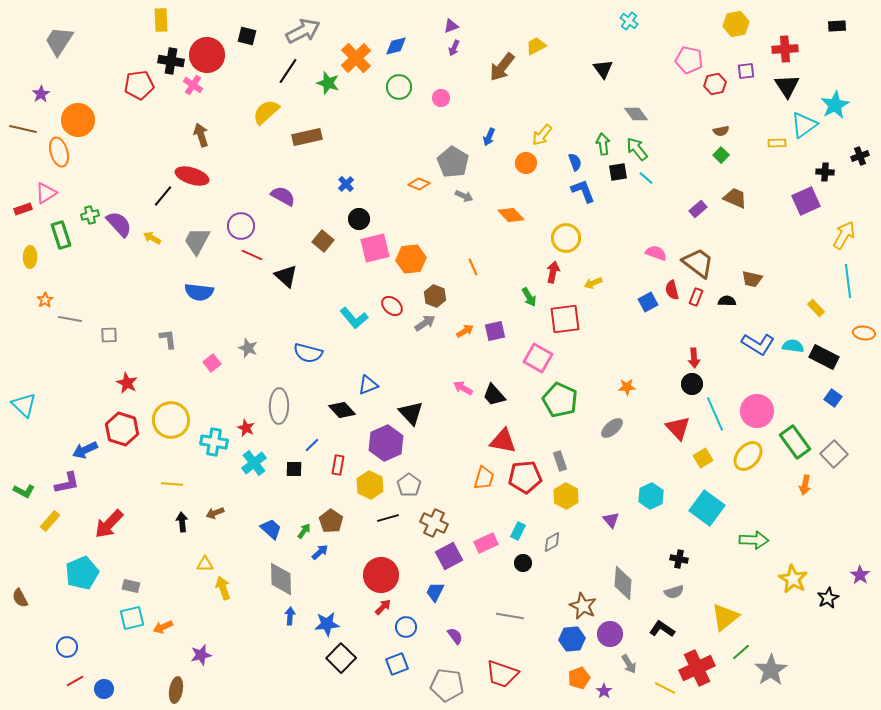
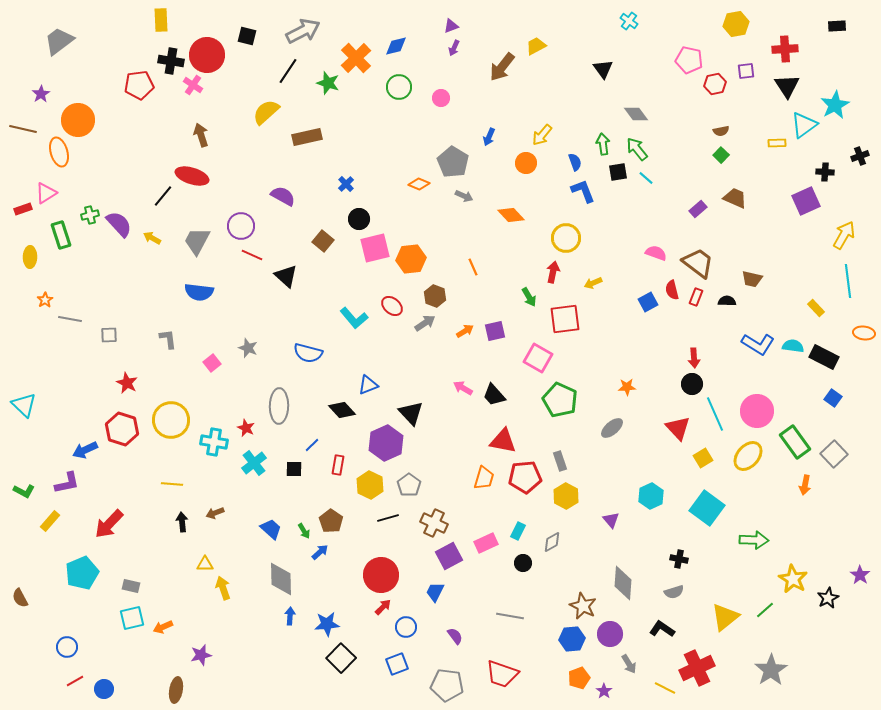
gray trapezoid at (59, 41): rotated 20 degrees clockwise
green arrow at (304, 531): rotated 112 degrees clockwise
green line at (741, 652): moved 24 px right, 42 px up
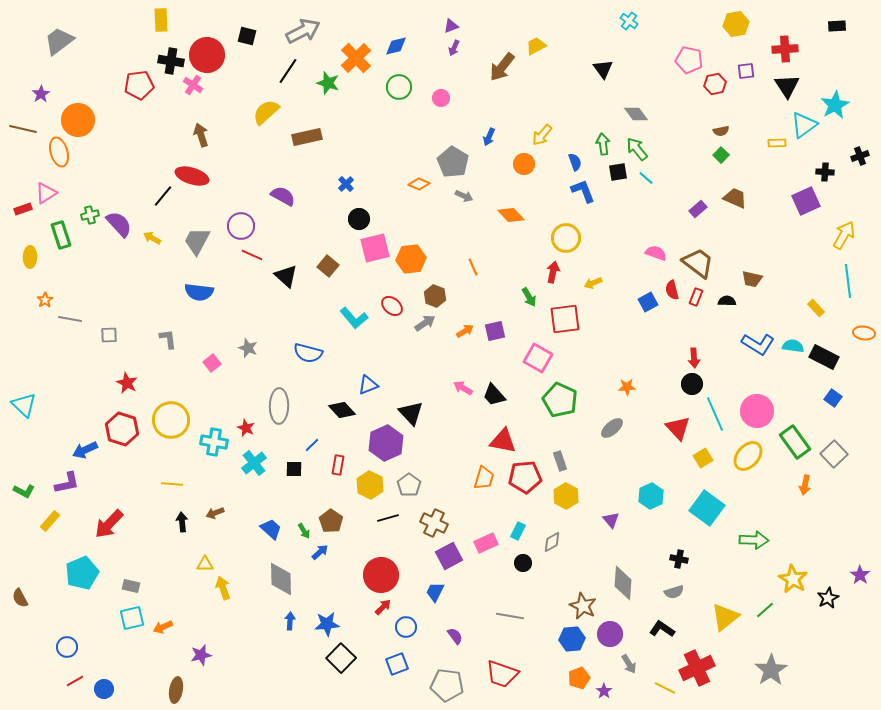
orange circle at (526, 163): moved 2 px left, 1 px down
brown square at (323, 241): moved 5 px right, 25 px down
blue arrow at (290, 616): moved 5 px down
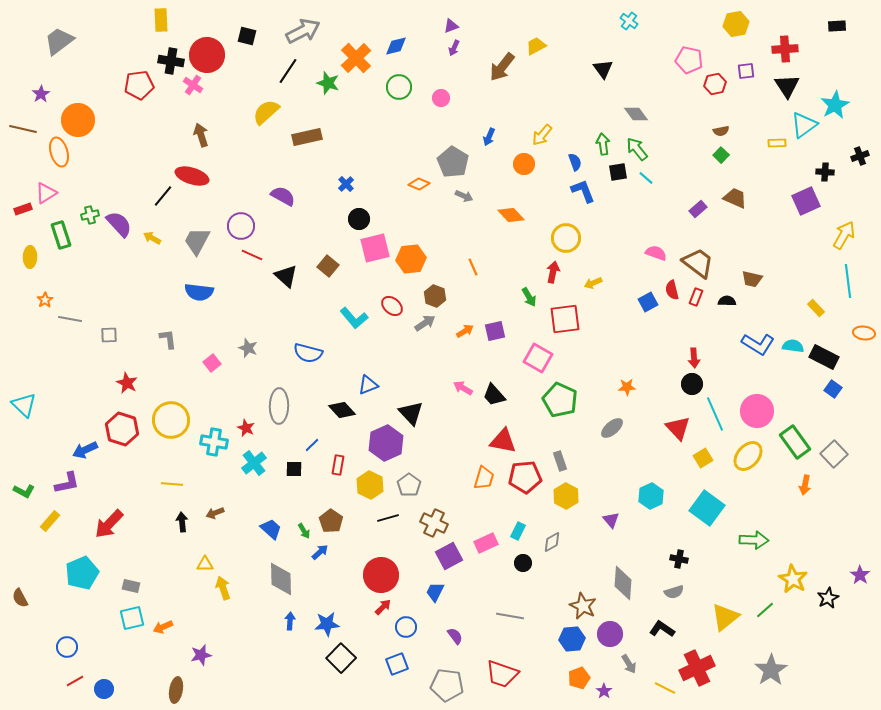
blue square at (833, 398): moved 9 px up
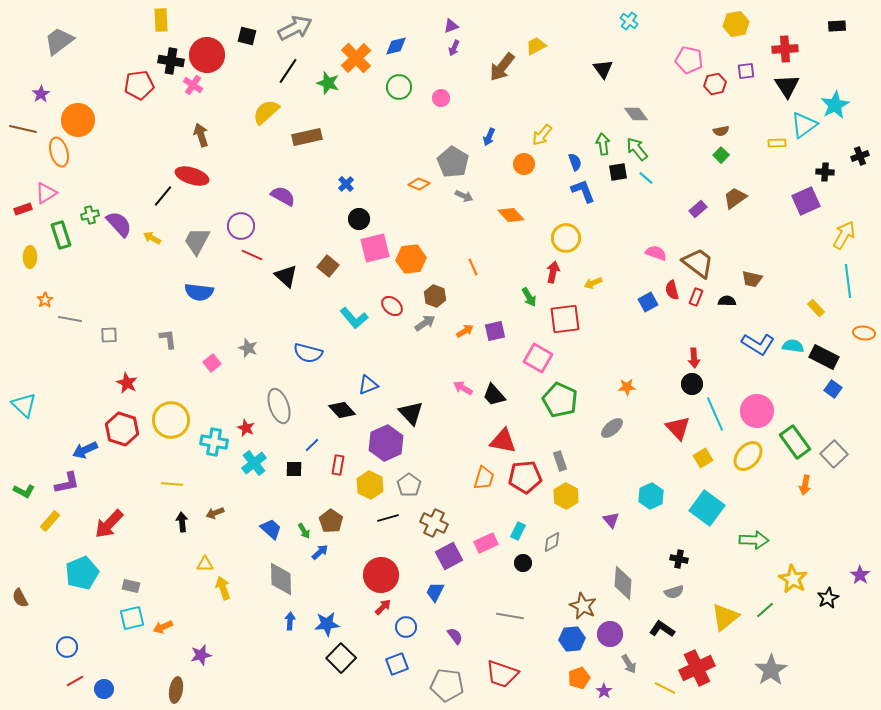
gray arrow at (303, 31): moved 8 px left, 3 px up
brown trapezoid at (735, 198): rotated 60 degrees counterclockwise
gray ellipse at (279, 406): rotated 20 degrees counterclockwise
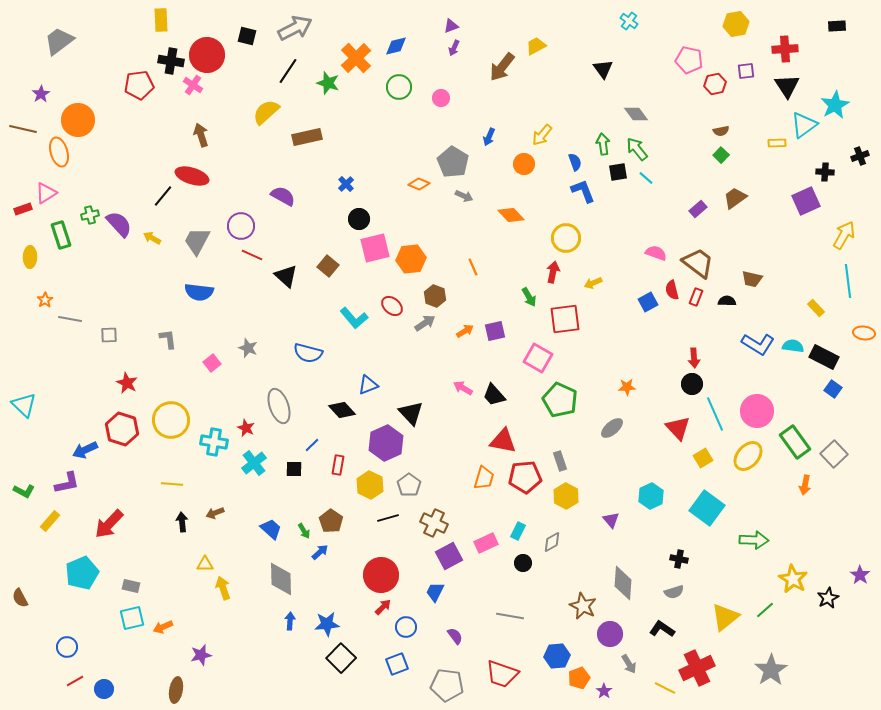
blue hexagon at (572, 639): moved 15 px left, 17 px down
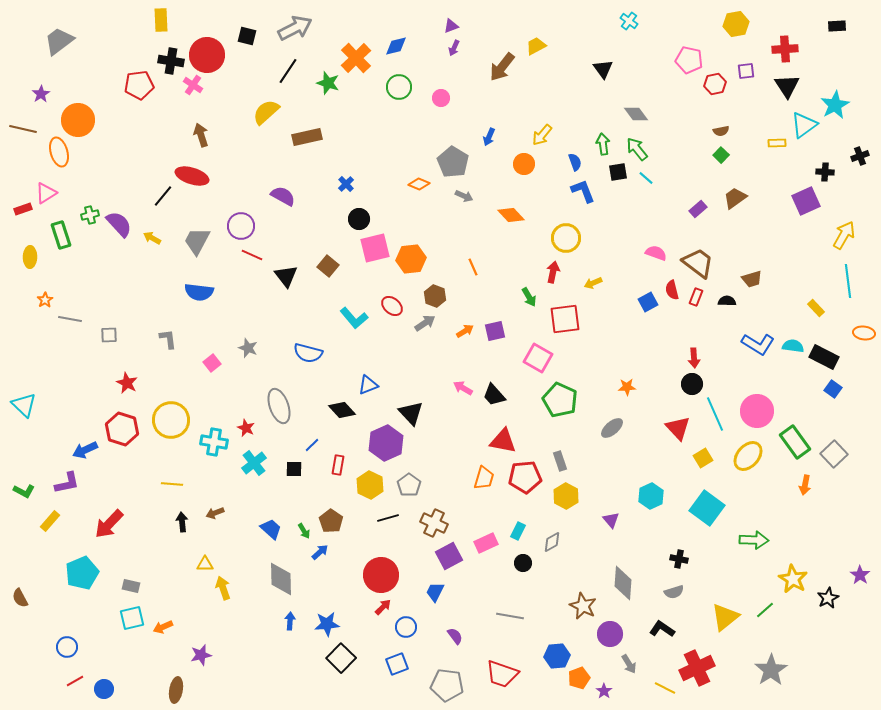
black triangle at (286, 276): rotated 10 degrees clockwise
brown trapezoid at (752, 279): rotated 30 degrees counterclockwise
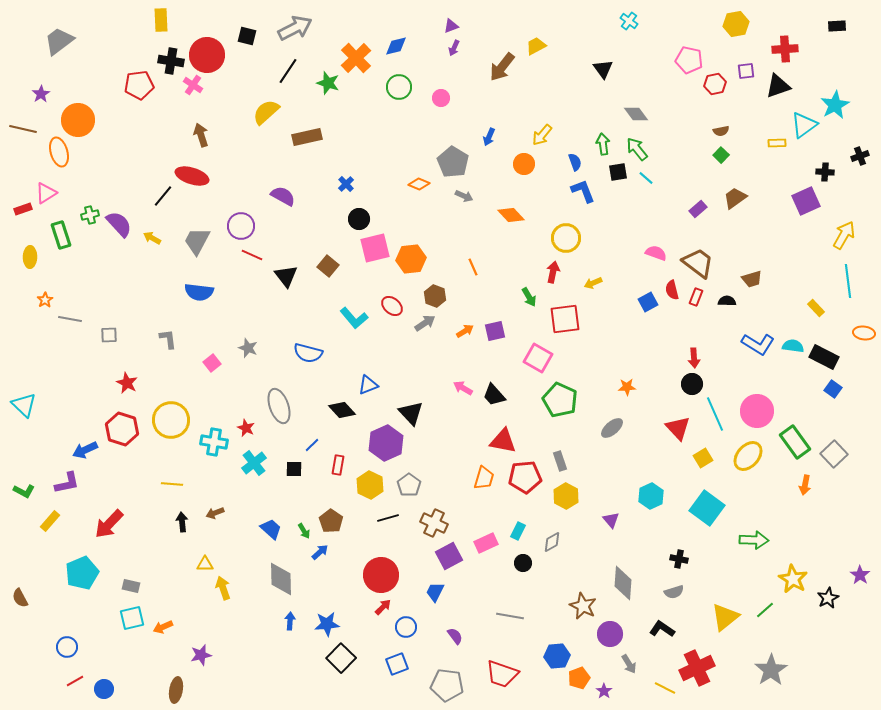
black triangle at (787, 86): moved 9 px left; rotated 44 degrees clockwise
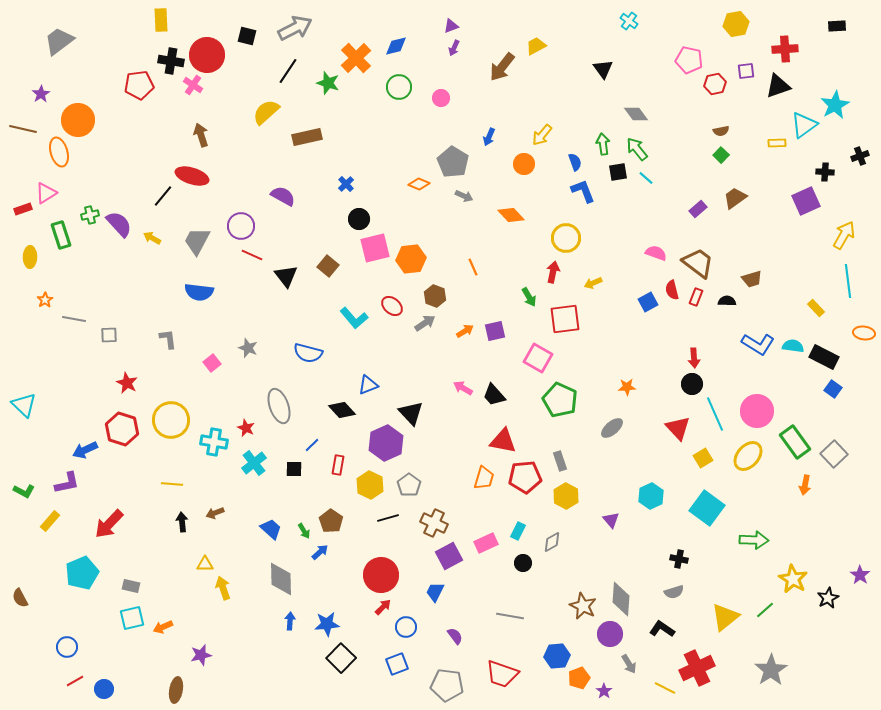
gray line at (70, 319): moved 4 px right
gray diamond at (623, 583): moved 2 px left, 16 px down
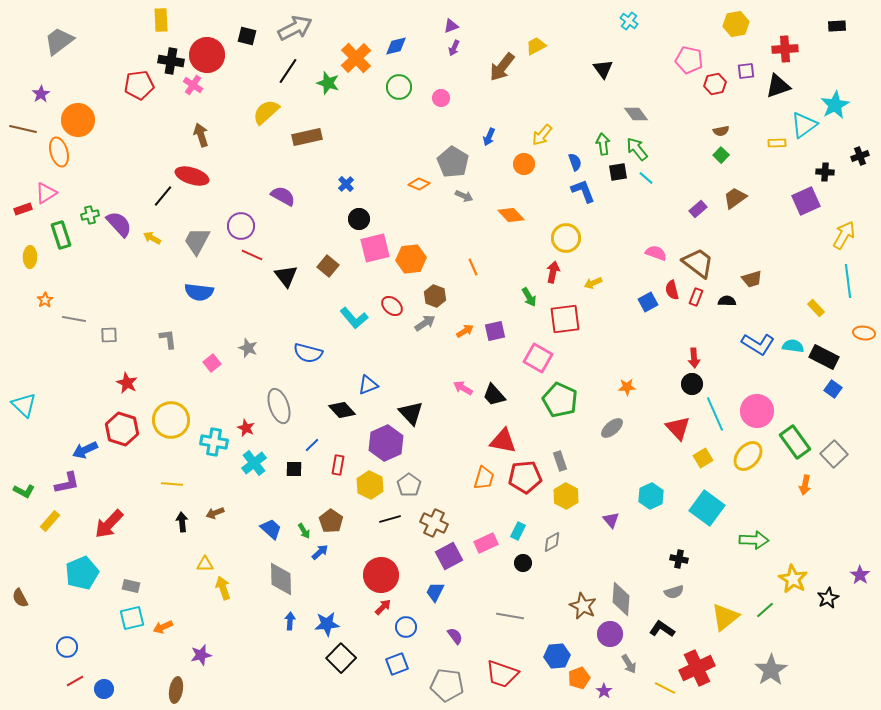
black line at (388, 518): moved 2 px right, 1 px down
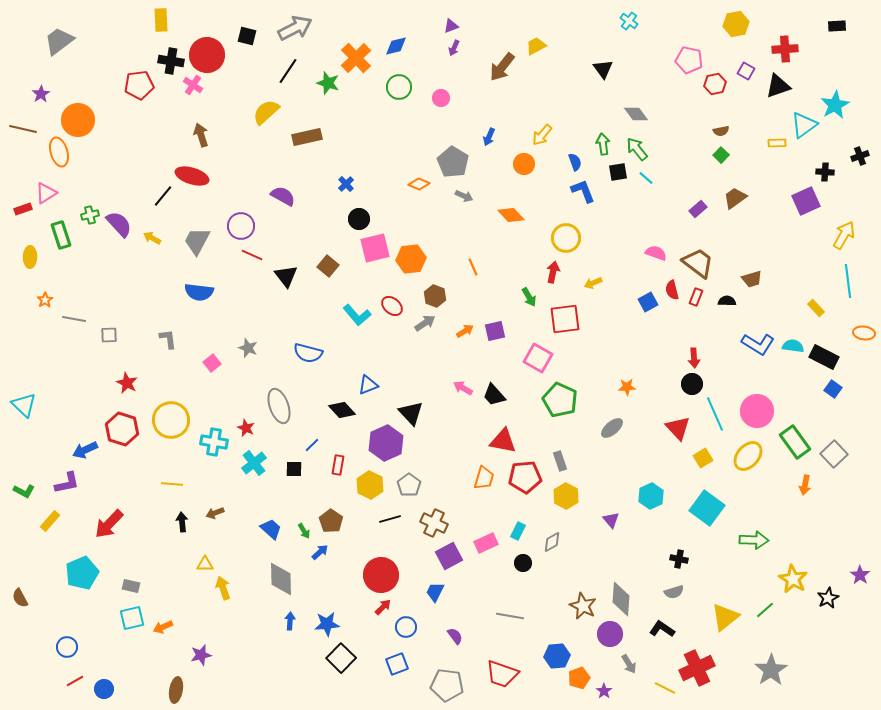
purple square at (746, 71): rotated 36 degrees clockwise
cyan L-shape at (354, 318): moved 3 px right, 3 px up
